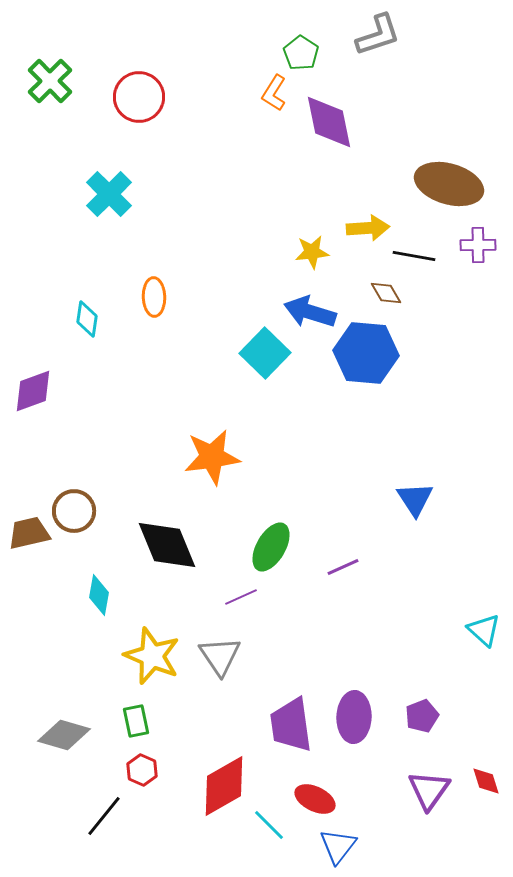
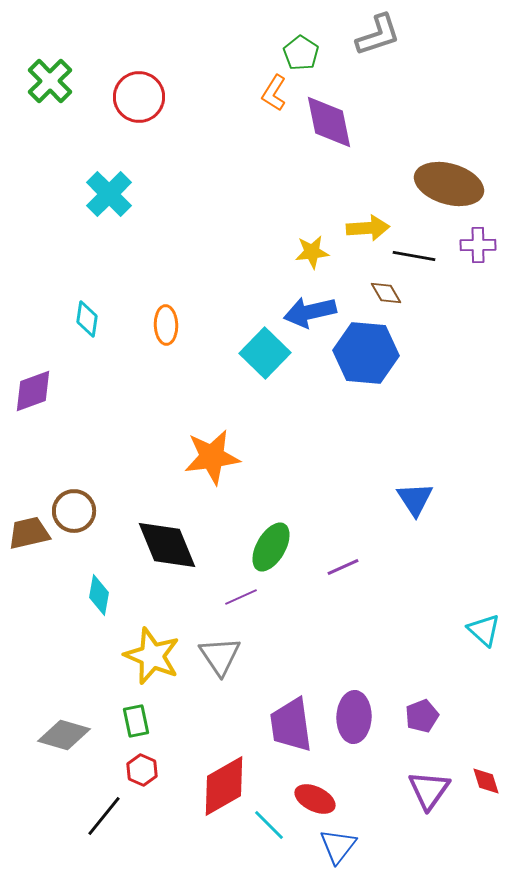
orange ellipse at (154, 297): moved 12 px right, 28 px down
blue arrow at (310, 312): rotated 30 degrees counterclockwise
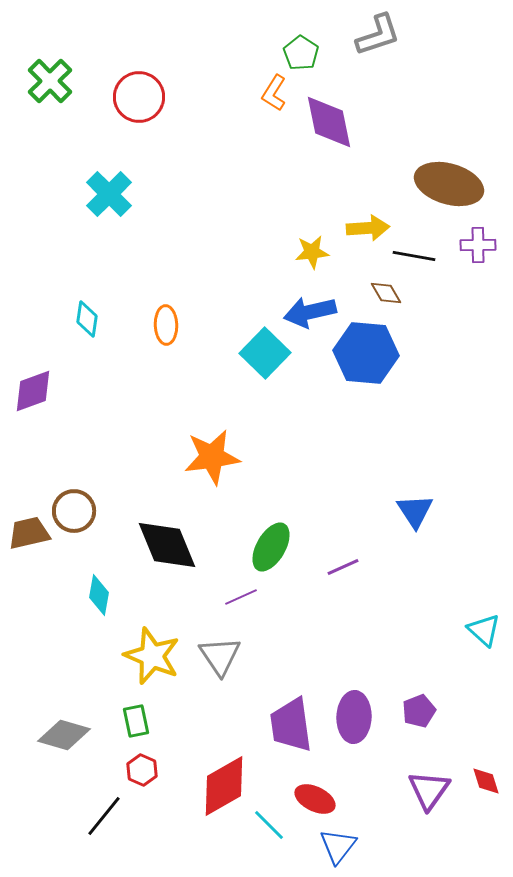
blue triangle at (415, 499): moved 12 px down
purple pentagon at (422, 716): moved 3 px left, 5 px up
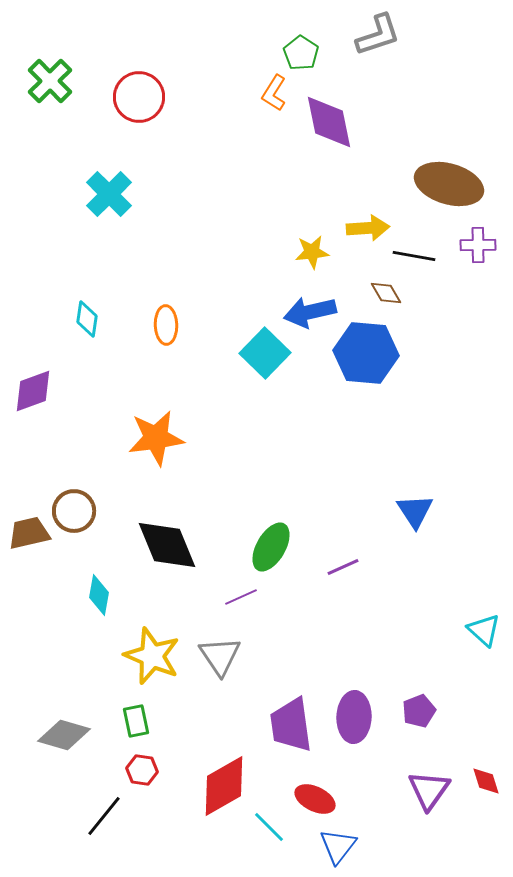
orange star at (212, 457): moved 56 px left, 19 px up
red hexagon at (142, 770): rotated 16 degrees counterclockwise
cyan line at (269, 825): moved 2 px down
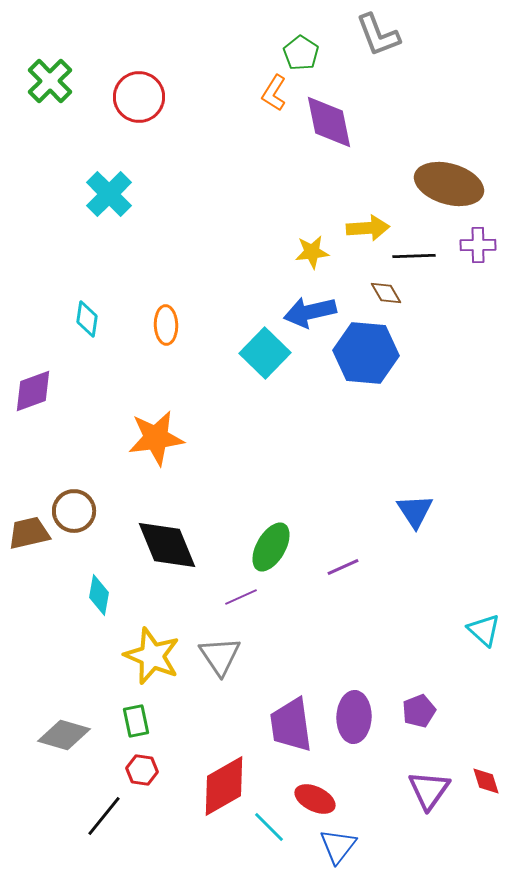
gray L-shape at (378, 35): rotated 87 degrees clockwise
black line at (414, 256): rotated 12 degrees counterclockwise
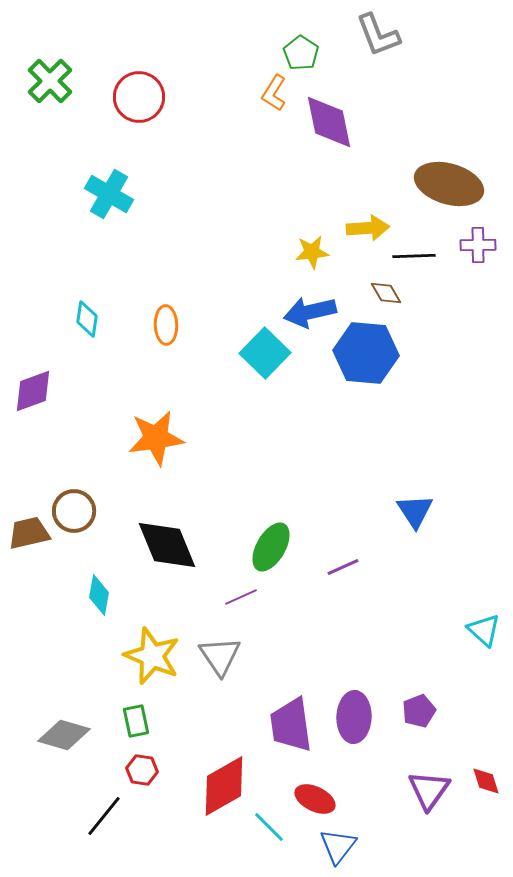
cyan cross at (109, 194): rotated 15 degrees counterclockwise
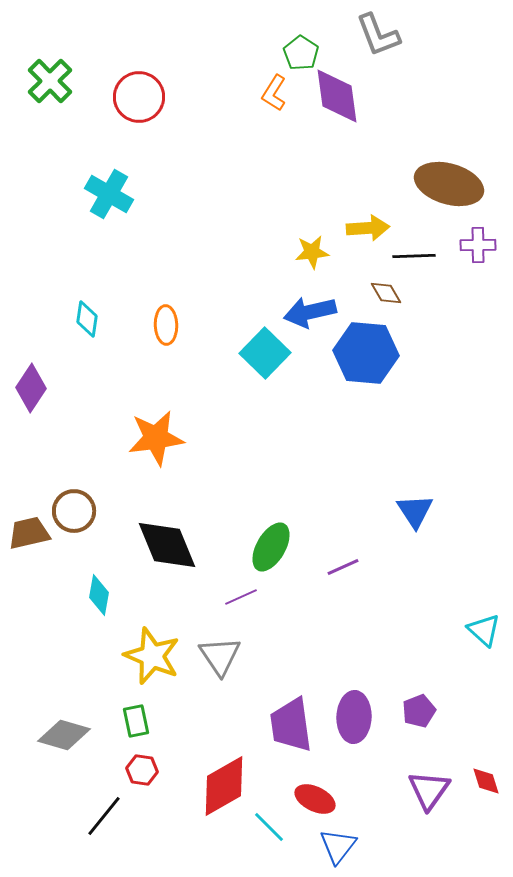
purple diamond at (329, 122): moved 8 px right, 26 px up; rotated 4 degrees clockwise
purple diamond at (33, 391): moved 2 px left, 3 px up; rotated 36 degrees counterclockwise
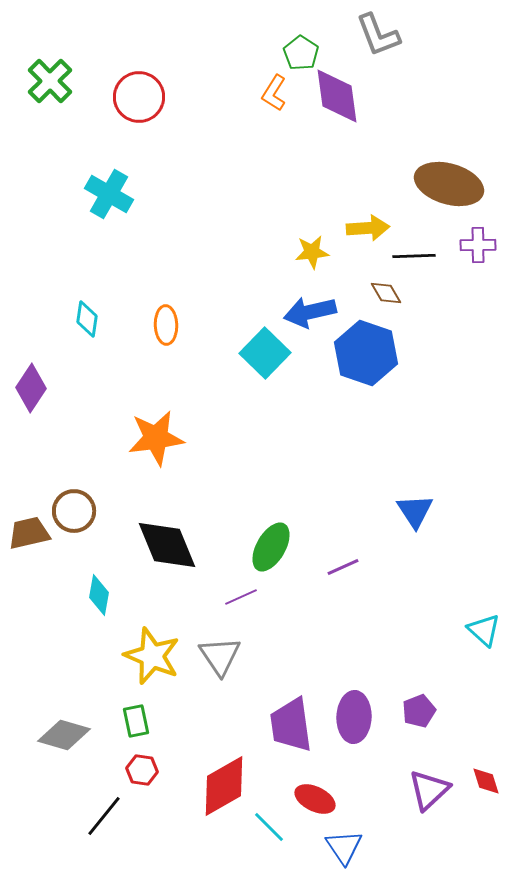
blue hexagon at (366, 353): rotated 14 degrees clockwise
purple triangle at (429, 790): rotated 12 degrees clockwise
blue triangle at (338, 846): moved 6 px right, 1 px down; rotated 12 degrees counterclockwise
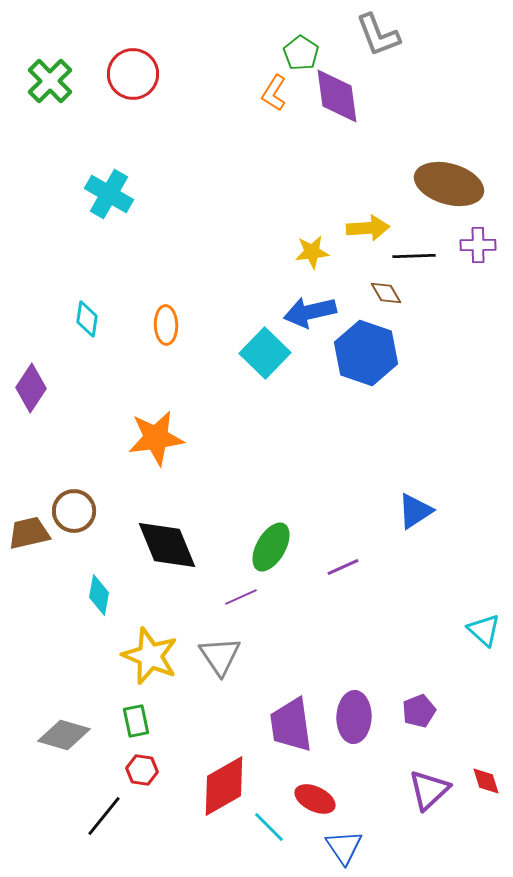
red circle at (139, 97): moved 6 px left, 23 px up
blue triangle at (415, 511): rotated 30 degrees clockwise
yellow star at (152, 656): moved 2 px left
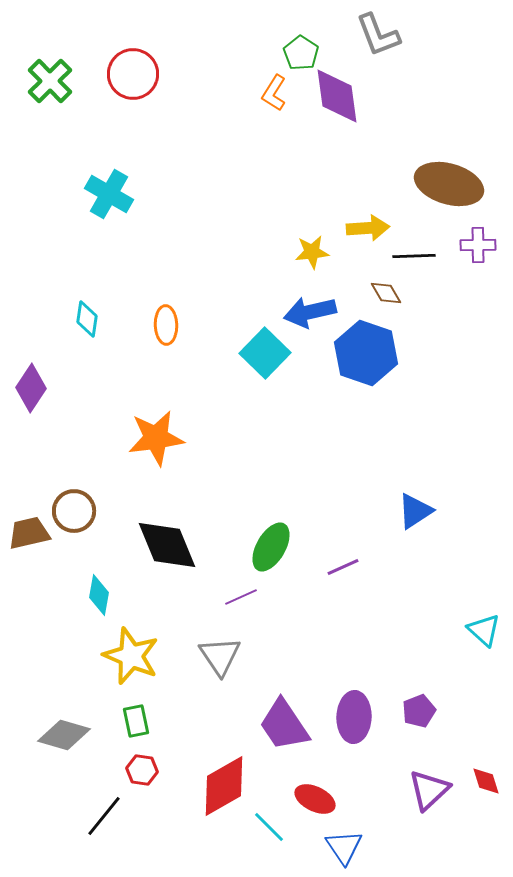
yellow star at (150, 656): moved 19 px left
purple trapezoid at (291, 725): moved 7 px left; rotated 26 degrees counterclockwise
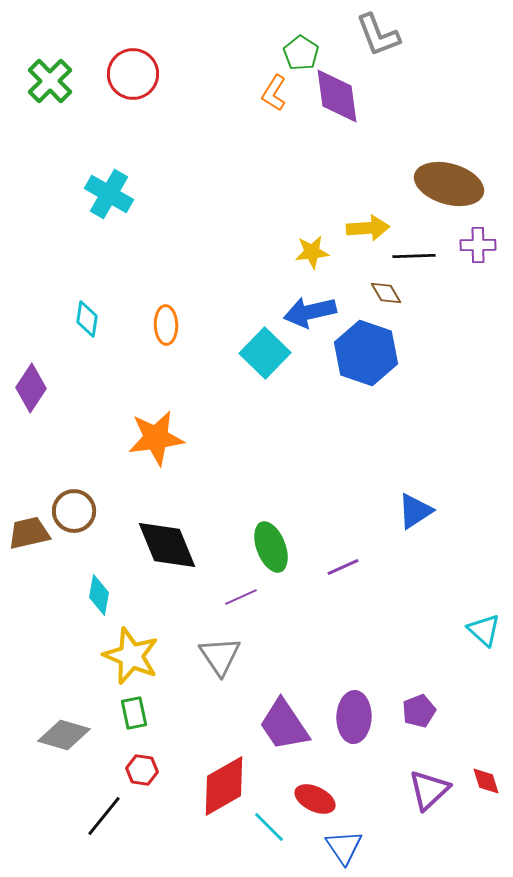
green ellipse at (271, 547): rotated 51 degrees counterclockwise
green rectangle at (136, 721): moved 2 px left, 8 px up
